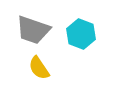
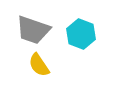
yellow semicircle: moved 3 px up
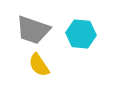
cyan hexagon: rotated 16 degrees counterclockwise
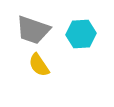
cyan hexagon: rotated 8 degrees counterclockwise
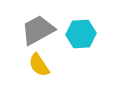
gray trapezoid: moved 5 px right; rotated 132 degrees clockwise
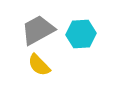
yellow semicircle: rotated 10 degrees counterclockwise
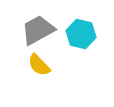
cyan hexagon: rotated 16 degrees clockwise
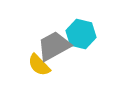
gray trapezoid: moved 16 px right, 16 px down
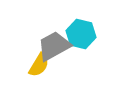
yellow semicircle: rotated 105 degrees counterclockwise
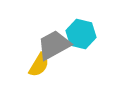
gray trapezoid: moved 1 px up
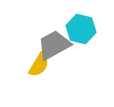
cyan hexagon: moved 5 px up
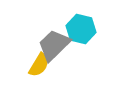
gray trapezoid: rotated 15 degrees counterclockwise
